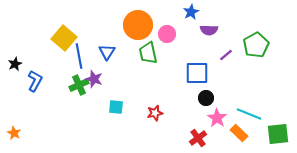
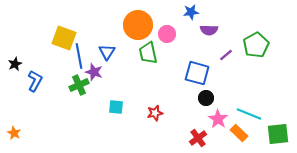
blue star: rotated 21 degrees clockwise
yellow square: rotated 20 degrees counterclockwise
blue square: rotated 15 degrees clockwise
purple star: moved 7 px up
pink star: moved 1 px right, 1 px down
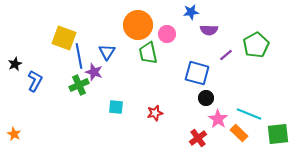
orange star: moved 1 px down
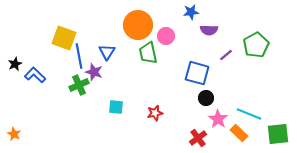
pink circle: moved 1 px left, 2 px down
blue L-shape: moved 6 px up; rotated 75 degrees counterclockwise
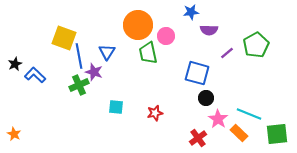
purple line: moved 1 px right, 2 px up
green square: moved 1 px left
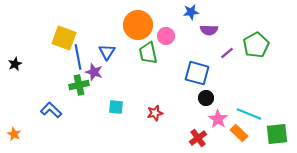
blue line: moved 1 px left, 1 px down
blue L-shape: moved 16 px right, 35 px down
green cross: rotated 12 degrees clockwise
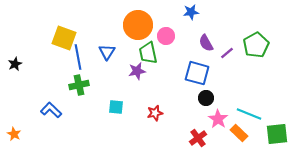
purple semicircle: moved 3 px left, 13 px down; rotated 60 degrees clockwise
purple star: moved 43 px right, 1 px up; rotated 30 degrees counterclockwise
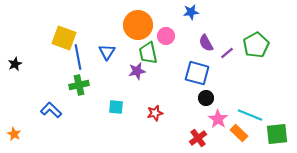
cyan line: moved 1 px right, 1 px down
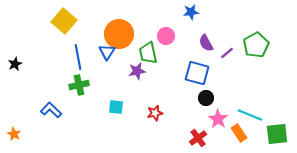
orange circle: moved 19 px left, 9 px down
yellow square: moved 17 px up; rotated 20 degrees clockwise
orange rectangle: rotated 12 degrees clockwise
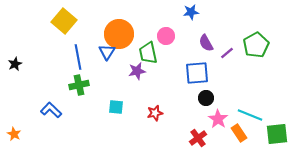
blue square: rotated 20 degrees counterclockwise
